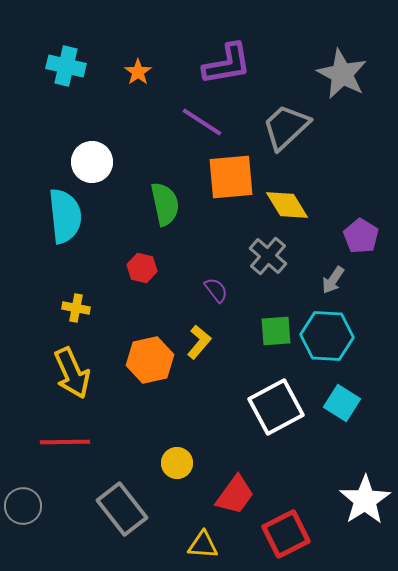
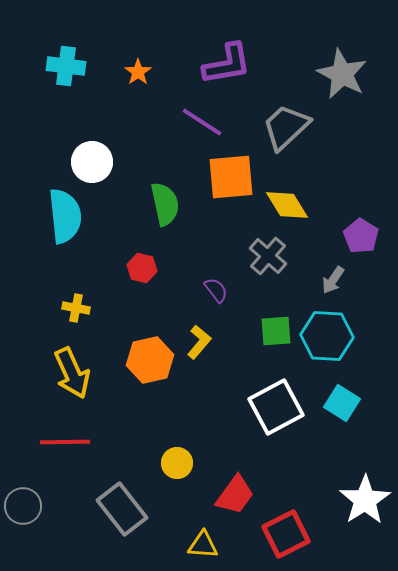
cyan cross: rotated 6 degrees counterclockwise
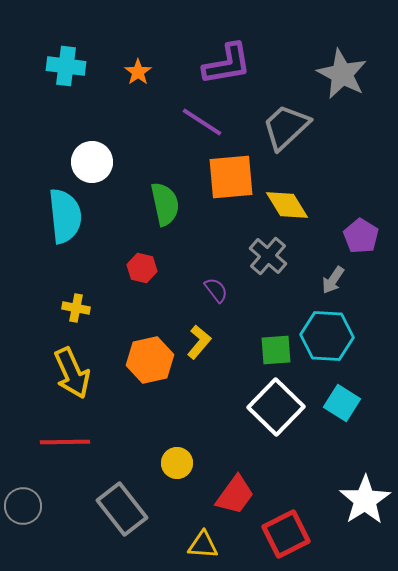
green square: moved 19 px down
white square: rotated 18 degrees counterclockwise
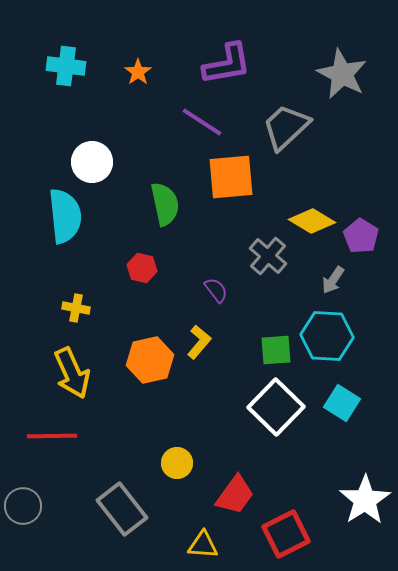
yellow diamond: moved 25 px right, 16 px down; rotated 27 degrees counterclockwise
red line: moved 13 px left, 6 px up
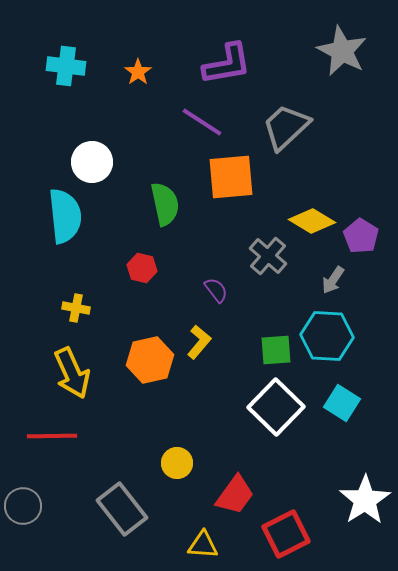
gray star: moved 23 px up
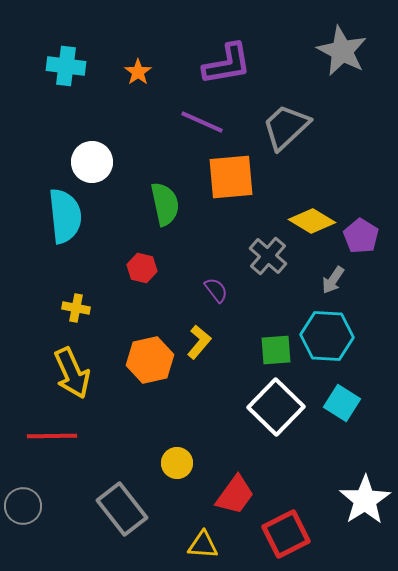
purple line: rotated 9 degrees counterclockwise
